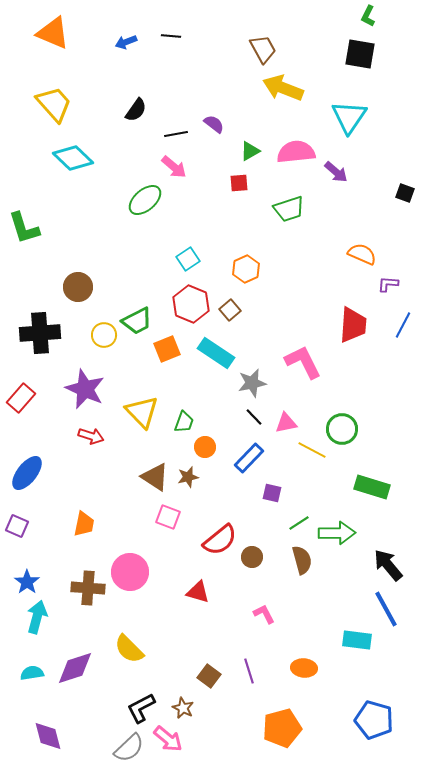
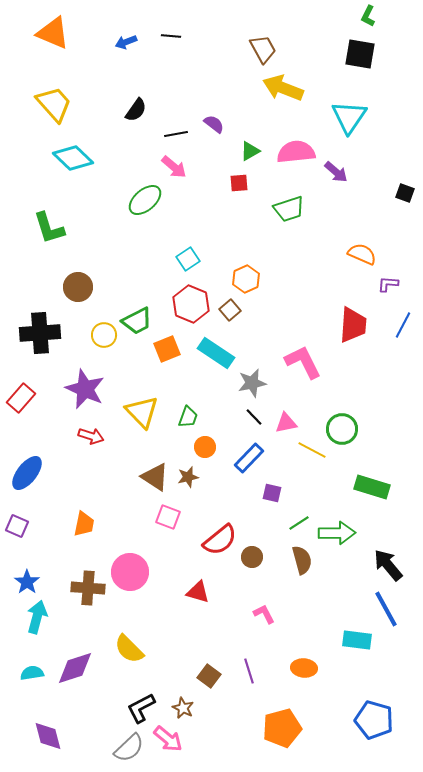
green L-shape at (24, 228): moved 25 px right
orange hexagon at (246, 269): moved 10 px down
green trapezoid at (184, 422): moved 4 px right, 5 px up
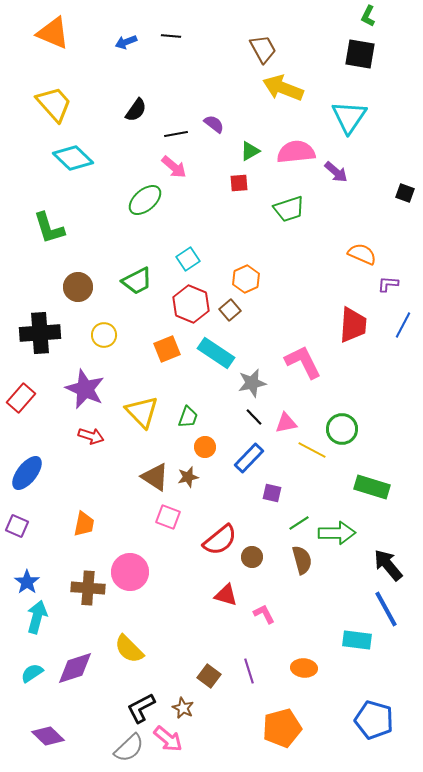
green trapezoid at (137, 321): moved 40 px up
red triangle at (198, 592): moved 28 px right, 3 px down
cyan semicircle at (32, 673): rotated 25 degrees counterclockwise
purple diamond at (48, 736): rotated 32 degrees counterclockwise
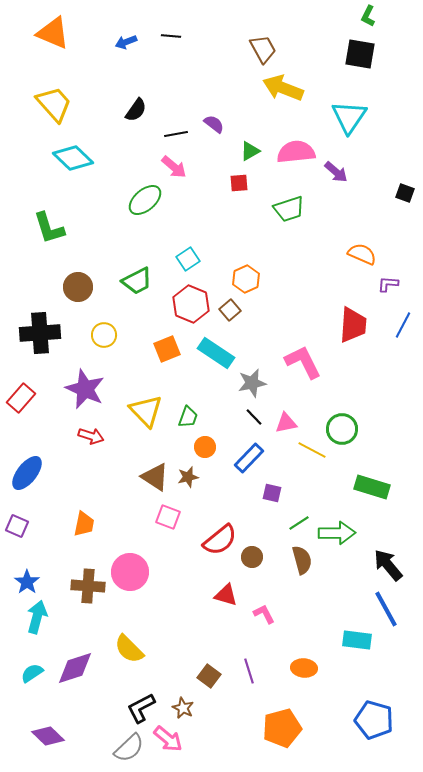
yellow triangle at (142, 412): moved 4 px right, 1 px up
brown cross at (88, 588): moved 2 px up
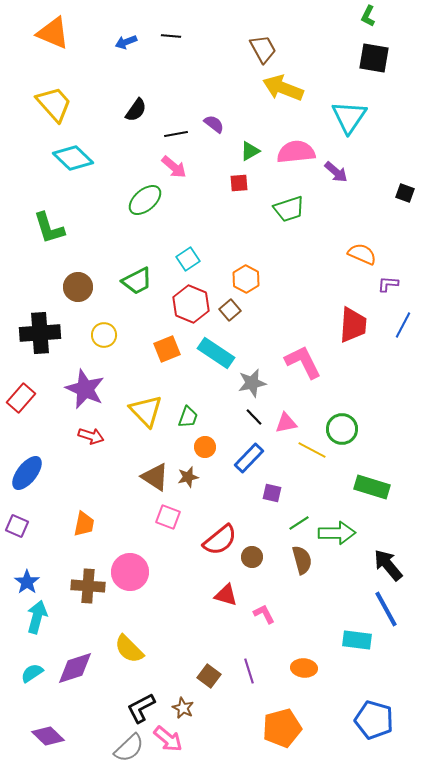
black square at (360, 54): moved 14 px right, 4 px down
orange hexagon at (246, 279): rotated 8 degrees counterclockwise
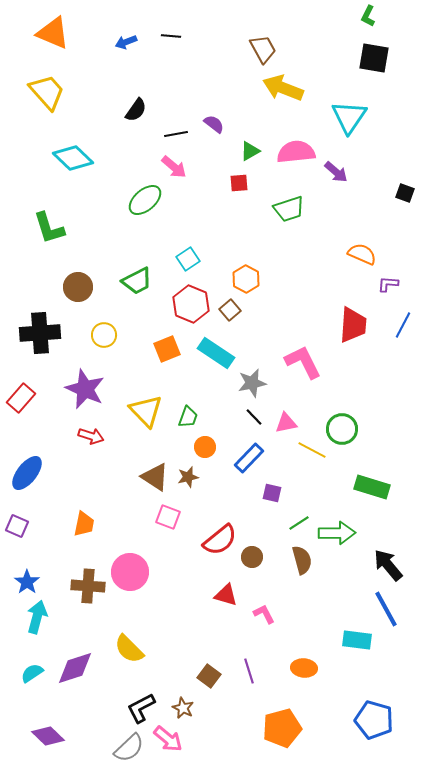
yellow trapezoid at (54, 104): moved 7 px left, 12 px up
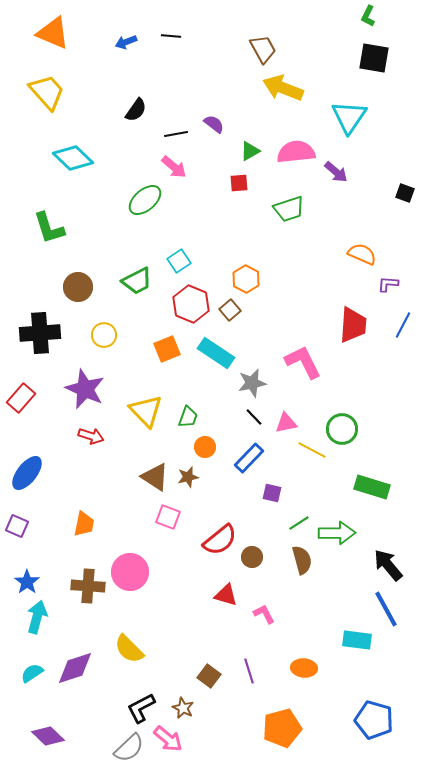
cyan square at (188, 259): moved 9 px left, 2 px down
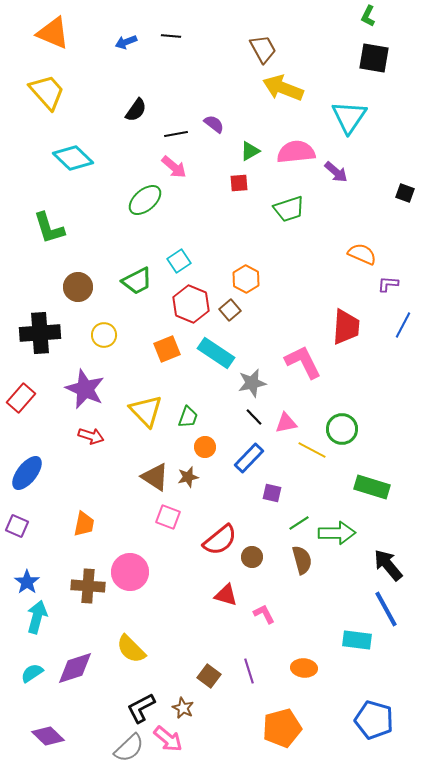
red trapezoid at (353, 325): moved 7 px left, 2 px down
yellow semicircle at (129, 649): moved 2 px right
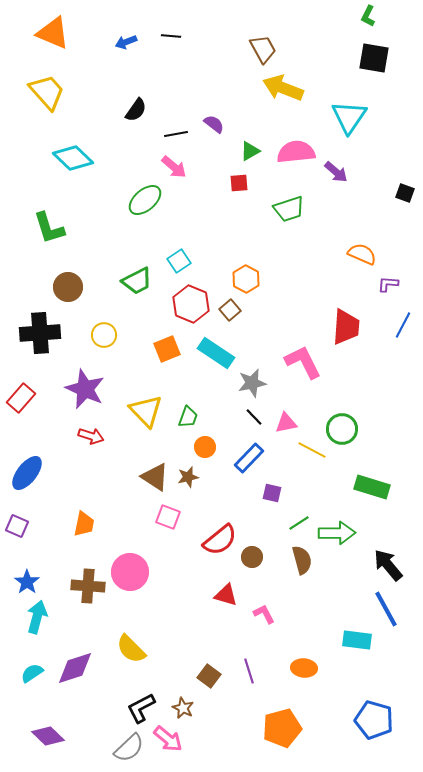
brown circle at (78, 287): moved 10 px left
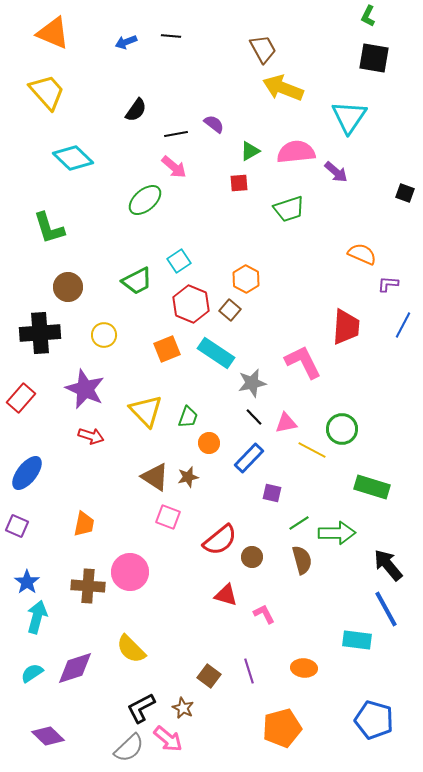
brown square at (230, 310): rotated 10 degrees counterclockwise
orange circle at (205, 447): moved 4 px right, 4 px up
